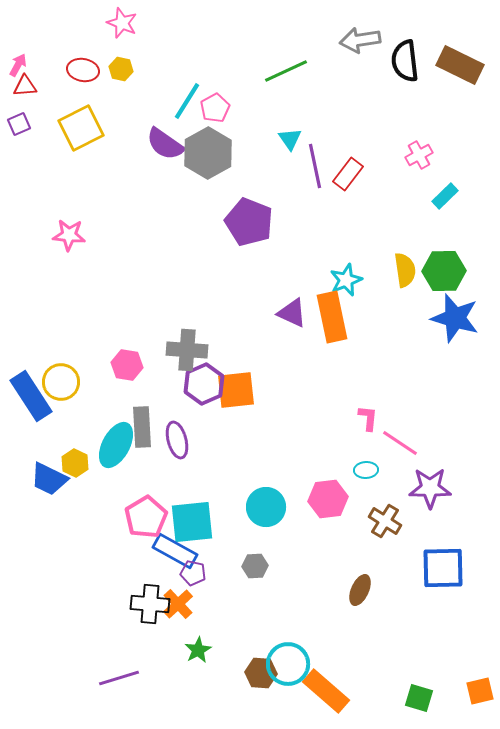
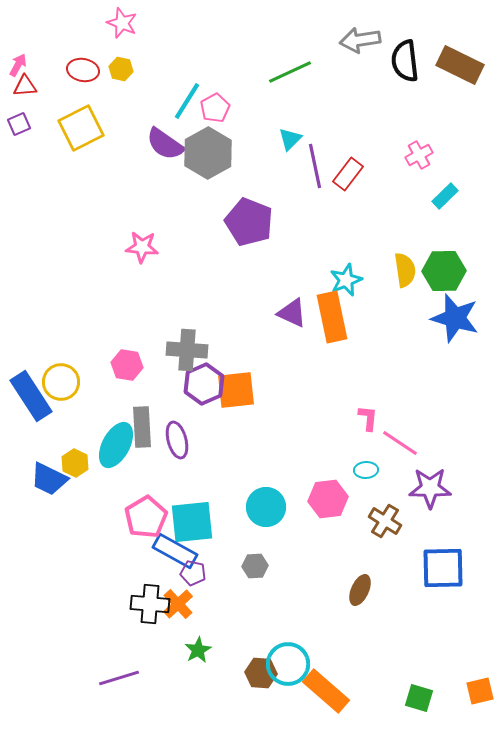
green line at (286, 71): moved 4 px right, 1 px down
cyan triangle at (290, 139): rotated 20 degrees clockwise
pink star at (69, 235): moved 73 px right, 12 px down
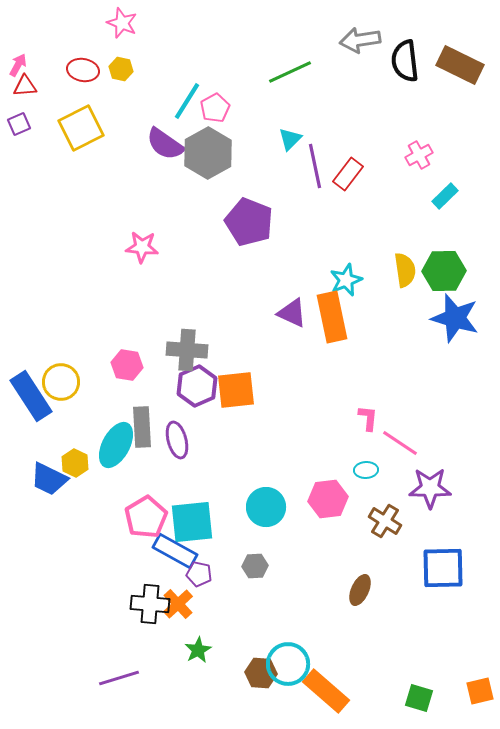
purple hexagon at (204, 384): moved 7 px left, 2 px down
purple pentagon at (193, 573): moved 6 px right, 1 px down
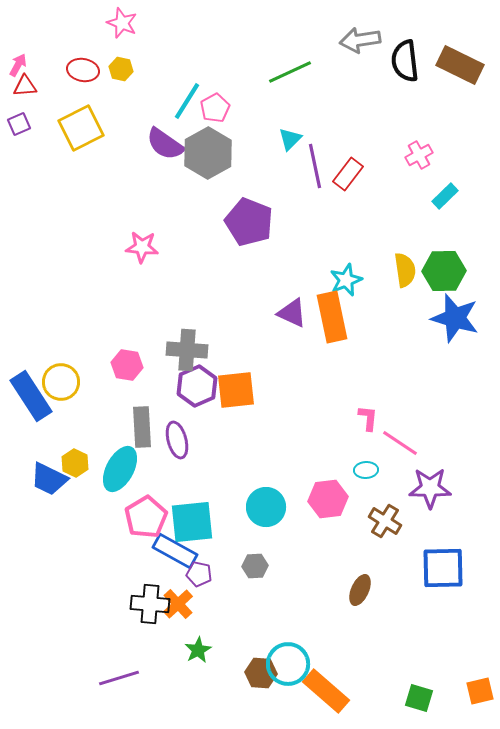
cyan ellipse at (116, 445): moved 4 px right, 24 px down
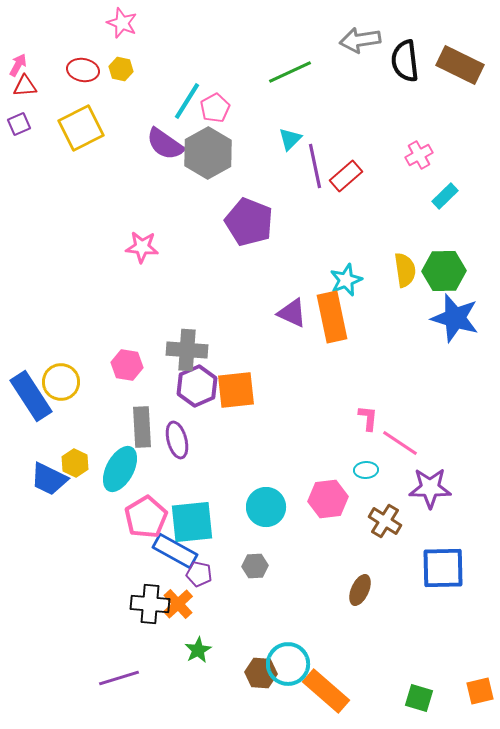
red rectangle at (348, 174): moved 2 px left, 2 px down; rotated 12 degrees clockwise
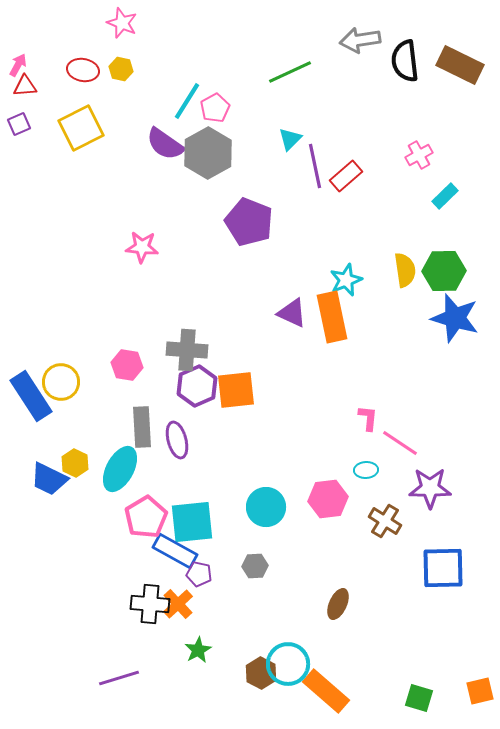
brown ellipse at (360, 590): moved 22 px left, 14 px down
brown hexagon at (261, 673): rotated 24 degrees clockwise
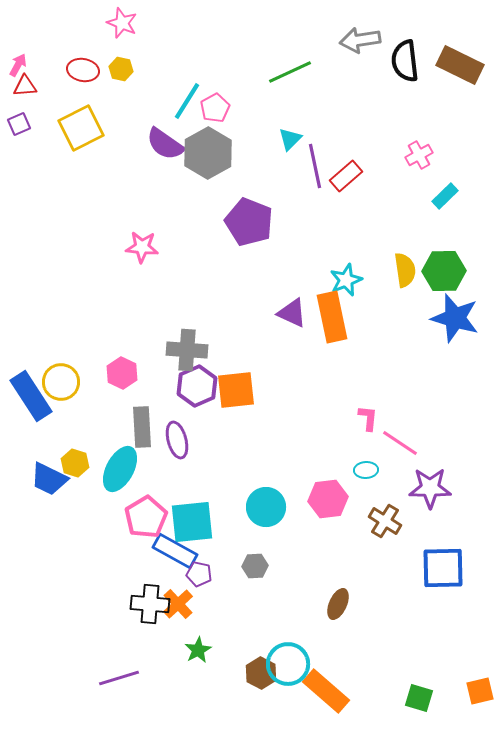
pink hexagon at (127, 365): moved 5 px left, 8 px down; rotated 16 degrees clockwise
yellow hexagon at (75, 463): rotated 8 degrees counterclockwise
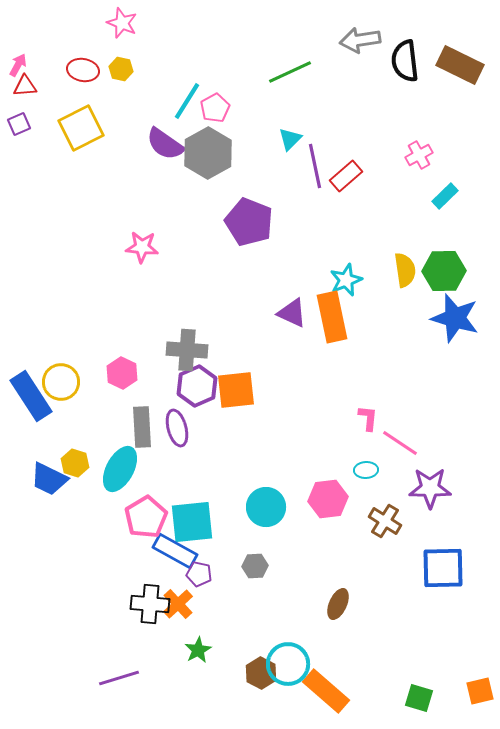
purple ellipse at (177, 440): moved 12 px up
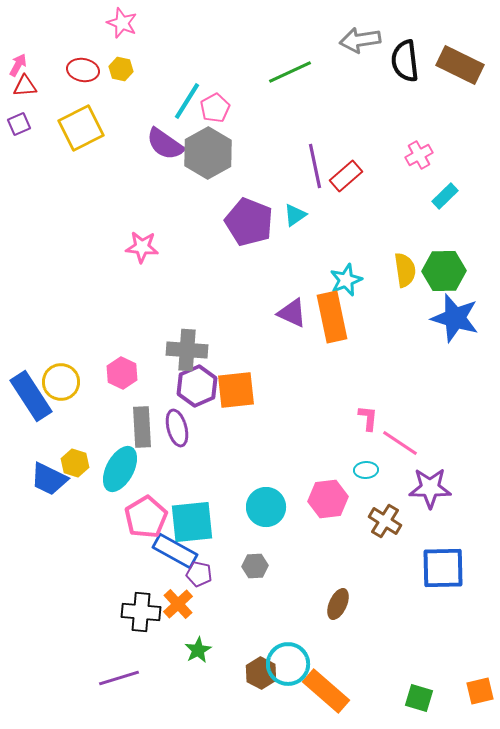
cyan triangle at (290, 139): moved 5 px right, 76 px down; rotated 10 degrees clockwise
black cross at (150, 604): moved 9 px left, 8 px down
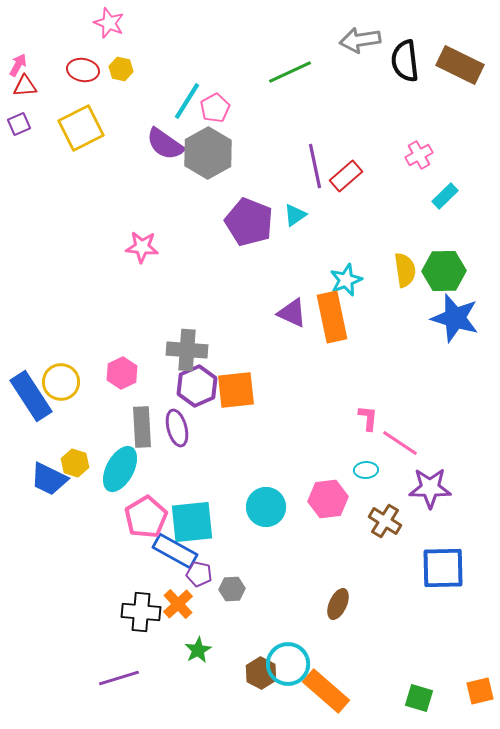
pink star at (122, 23): moved 13 px left
pink hexagon at (122, 373): rotated 8 degrees clockwise
gray hexagon at (255, 566): moved 23 px left, 23 px down
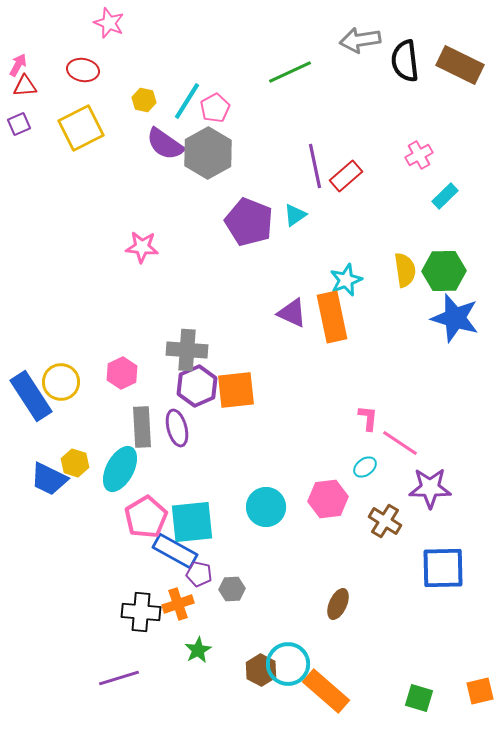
yellow hexagon at (121, 69): moved 23 px right, 31 px down
cyan ellipse at (366, 470): moved 1 px left, 3 px up; rotated 35 degrees counterclockwise
orange cross at (178, 604): rotated 24 degrees clockwise
brown hexagon at (261, 673): moved 3 px up
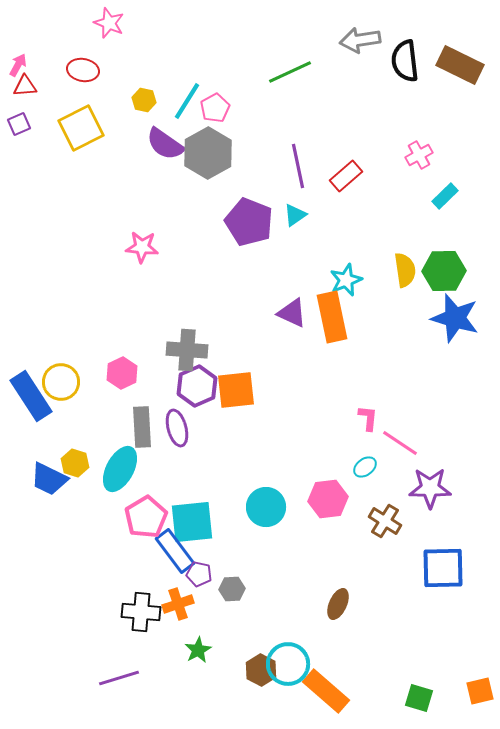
purple line at (315, 166): moved 17 px left
blue rectangle at (175, 551): rotated 24 degrees clockwise
